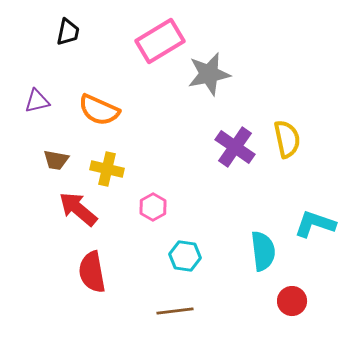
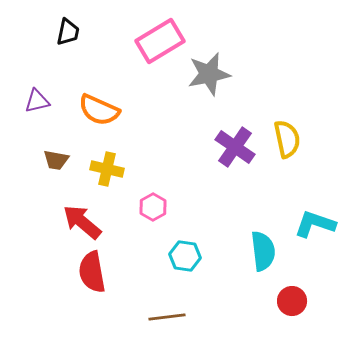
red arrow: moved 4 px right, 13 px down
brown line: moved 8 px left, 6 px down
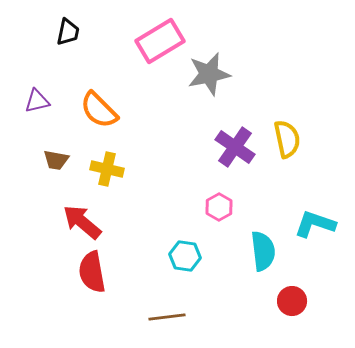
orange semicircle: rotated 21 degrees clockwise
pink hexagon: moved 66 px right
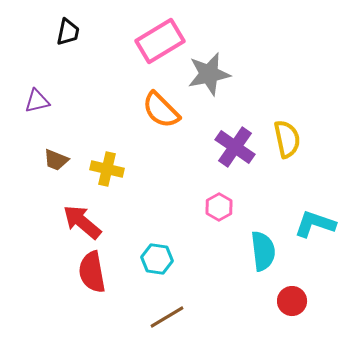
orange semicircle: moved 62 px right
brown trapezoid: rotated 12 degrees clockwise
cyan hexagon: moved 28 px left, 3 px down
brown line: rotated 24 degrees counterclockwise
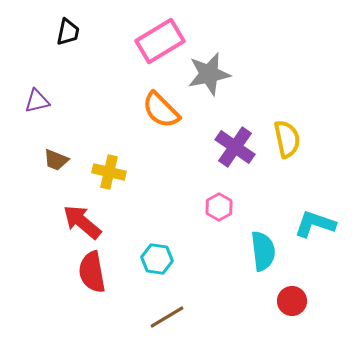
yellow cross: moved 2 px right, 3 px down
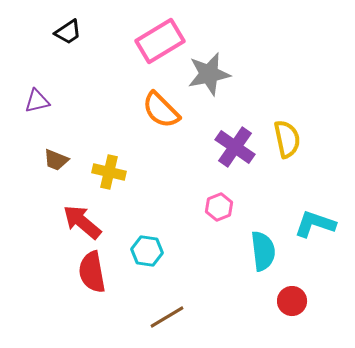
black trapezoid: rotated 44 degrees clockwise
pink hexagon: rotated 8 degrees clockwise
cyan hexagon: moved 10 px left, 8 px up
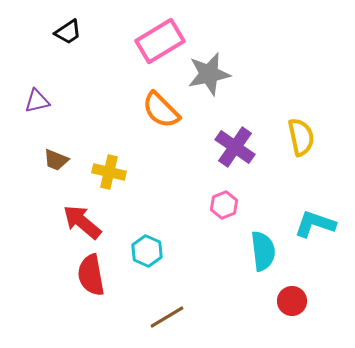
yellow semicircle: moved 14 px right, 2 px up
pink hexagon: moved 5 px right, 2 px up
cyan hexagon: rotated 16 degrees clockwise
red semicircle: moved 1 px left, 3 px down
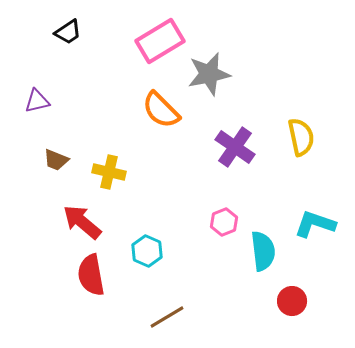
pink hexagon: moved 17 px down
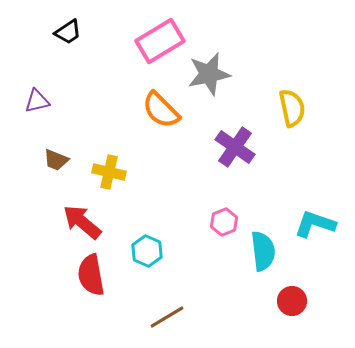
yellow semicircle: moved 9 px left, 29 px up
